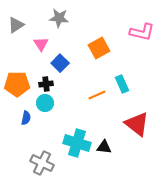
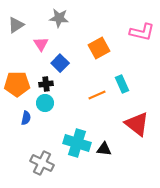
black triangle: moved 2 px down
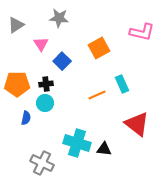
blue square: moved 2 px right, 2 px up
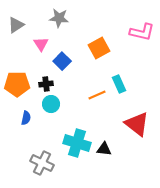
cyan rectangle: moved 3 px left
cyan circle: moved 6 px right, 1 px down
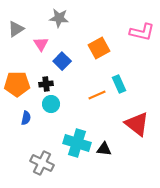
gray triangle: moved 4 px down
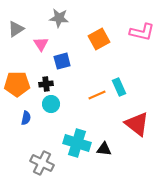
orange square: moved 9 px up
blue square: rotated 30 degrees clockwise
cyan rectangle: moved 3 px down
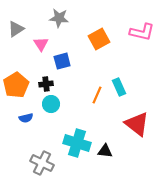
orange pentagon: moved 1 px left, 1 px down; rotated 30 degrees counterclockwise
orange line: rotated 42 degrees counterclockwise
blue semicircle: rotated 64 degrees clockwise
black triangle: moved 1 px right, 2 px down
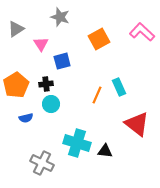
gray star: moved 1 px right, 1 px up; rotated 12 degrees clockwise
pink L-shape: rotated 150 degrees counterclockwise
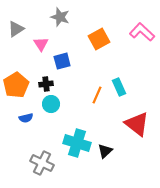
black triangle: rotated 49 degrees counterclockwise
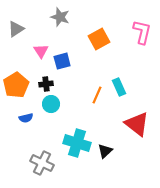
pink L-shape: rotated 60 degrees clockwise
pink triangle: moved 7 px down
